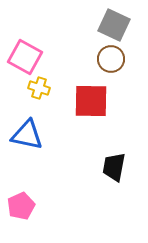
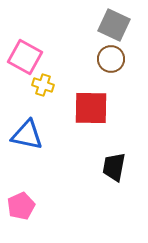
yellow cross: moved 4 px right, 3 px up
red square: moved 7 px down
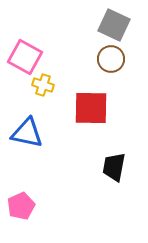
blue triangle: moved 2 px up
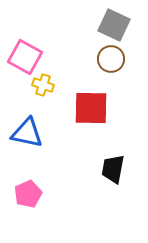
black trapezoid: moved 1 px left, 2 px down
pink pentagon: moved 7 px right, 12 px up
